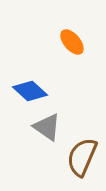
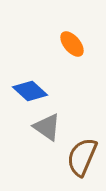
orange ellipse: moved 2 px down
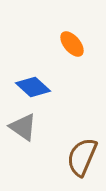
blue diamond: moved 3 px right, 4 px up
gray triangle: moved 24 px left
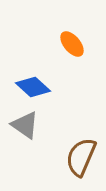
gray triangle: moved 2 px right, 2 px up
brown semicircle: moved 1 px left
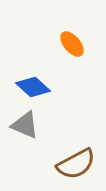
gray triangle: rotated 12 degrees counterclockwise
brown semicircle: moved 5 px left, 7 px down; rotated 141 degrees counterclockwise
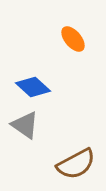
orange ellipse: moved 1 px right, 5 px up
gray triangle: rotated 12 degrees clockwise
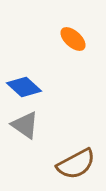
orange ellipse: rotated 8 degrees counterclockwise
blue diamond: moved 9 px left
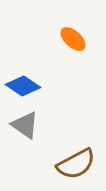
blue diamond: moved 1 px left, 1 px up; rotated 8 degrees counterclockwise
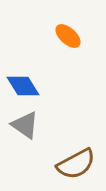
orange ellipse: moved 5 px left, 3 px up
blue diamond: rotated 24 degrees clockwise
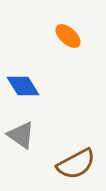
gray triangle: moved 4 px left, 10 px down
